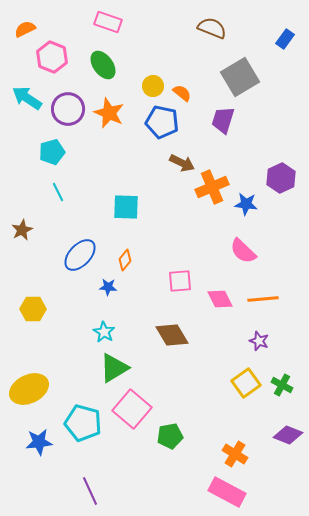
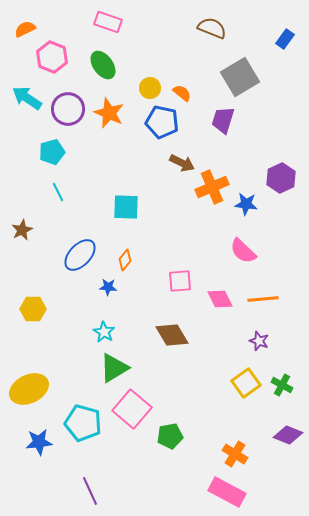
yellow circle at (153, 86): moved 3 px left, 2 px down
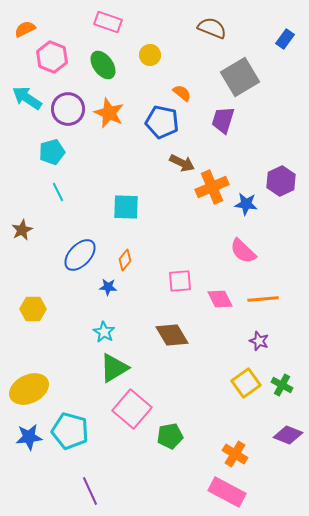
yellow circle at (150, 88): moved 33 px up
purple hexagon at (281, 178): moved 3 px down
cyan pentagon at (83, 423): moved 13 px left, 8 px down
blue star at (39, 442): moved 10 px left, 5 px up
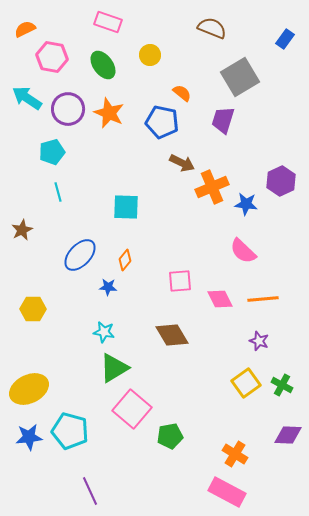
pink hexagon at (52, 57): rotated 12 degrees counterclockwise
cyan line at (58, 192): rotated 12 degrees clockwise
cyan star at (104, 332): rotated 20 degrees counterclockwise
purple diamond at (288, 435): rotated 20 degrees counterclockwise
